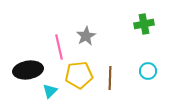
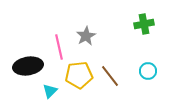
black ellipse: moved 4 px up
brown line: moved 2 px up; rotated 40 degrees counterclockwise
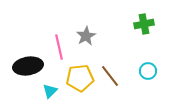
yellow pentagon: moved 1 px right, 3 px down
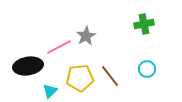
pink line: rotated 75 degrees clockwise
cyan circle: moved 1 px left, 2 px up
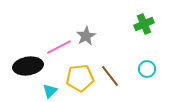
green cross: rotated 12 degrees counterclockwise
